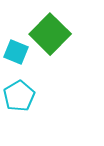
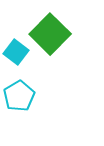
cyan square: rotated 15 degrees clockwise
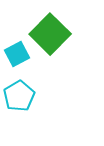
cyan square: moved 1 px right, 2 px down; rotated 25 degrees clockwise
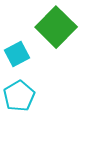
green square: moved 6 px right, 7 px up
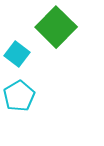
cyan square: rotated 25 degrees counterclockwise
